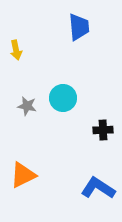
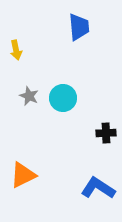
gray star: moved 2 px right, 10 px up; rotated 12 degrees clockwise
black cross: moved 3 px right, 3 px down
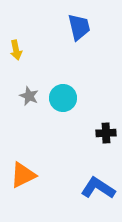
blue trapezoid: rotated 8 degrees counterclockwise
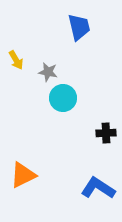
yellow arrow: moved 10 px down; rotated 18 degrees counterclockwise
gray star: moved 19 px right, 24 px up; rotated 12 degrees counterclockwise
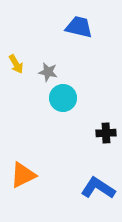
blue trapezoid: rotated 64 degrees counterclockwise
yellow arrow: moved 4 px down
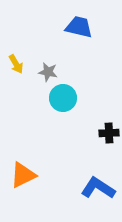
black cross: moved 3 px right
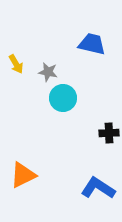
blue trapezoid: moved 13 px right, 17 px down
